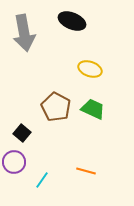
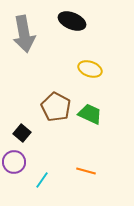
gray arrow: moved 1 px down
green trapezoid: moved 3 px left, 5 px down
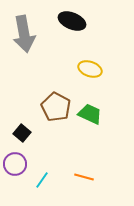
purple circle: moved 1 px right, 2 px down
orange line: moved 2 px left, 6 px down
